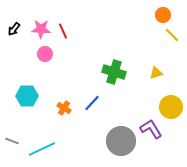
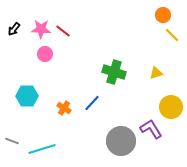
red line: rotated 28 degrees counterclockwise
cyan line: rotated 8 degrees clockwise
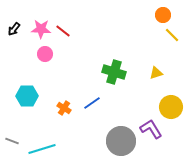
blue line: rotated 12 degrees clockwise
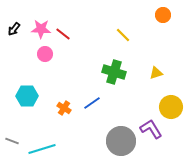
red line: moved 3 px down
yellow line: moved 49 px left
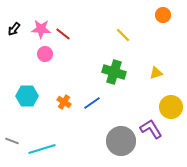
orange cross: moved 6 px up
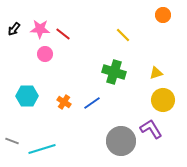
pink star: moved 1 px left
yellow circle: moved 8 px left, 7 px up
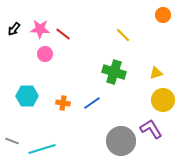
orange cross: moved 1 px left, 1 px down; rotated 24 degrees counterclockwise
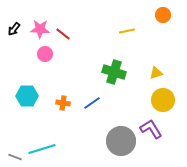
yellow line: moved 4 px right, 4 px up; rotated 56 degrees counterclockwise
gray line: moved 3 px right, 16 px down
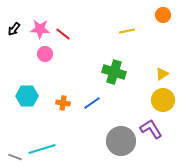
yellow triangle: moved 6 px right, 1 px down; rotated 16 degrees counterclockwise
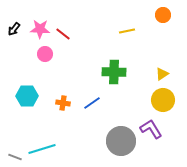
green cross: rotated 15 degrees counterclockwise
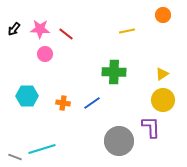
red line: moved 3 px right
purple L-shape: moved 2 px up; rotated 30 degrees clockwise
gray circle: moved 2 px left
